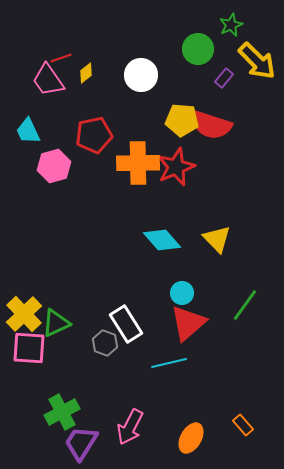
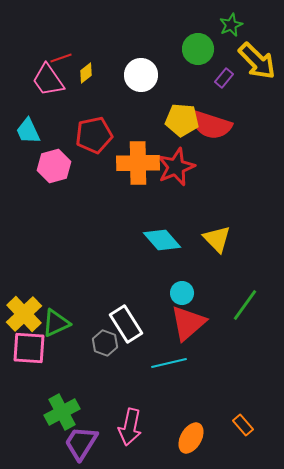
pink arrow: rotated 15 degrees counterclockwise
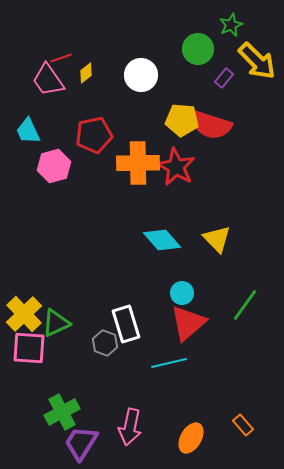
red star: rotated 21 degrees counterclockwise
white rectangle: rotated 15 degrees clockwise
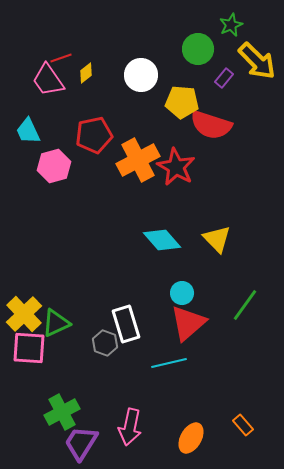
yellow pentagon: moved 18 px up
orange cross: moved 3 px up; rotated 27 degrees counterclockwise
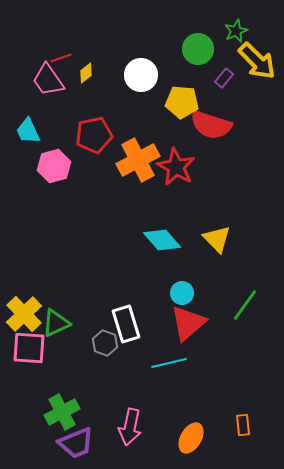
green star: moved 5 px right, 6 px down
orange rectangle: rotated 35 degrees clockwise
purple trapezoid: moved 5 px left; rotated 144 degrees counterclockwise
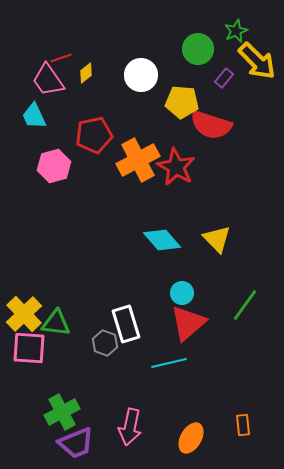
cyan trapezoid: moved 6 px right, 15 px up
green triangle: rotated 32 degrees clockwise
